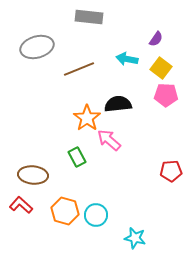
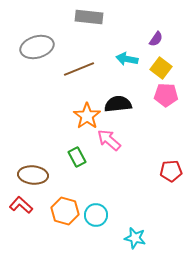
orange star: moved 2 px up
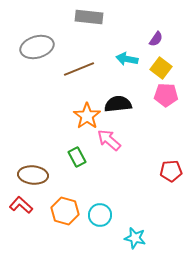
cyan circle: moved 4 px right
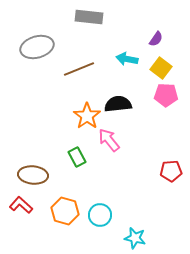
pink arrow: rotated 10 degrees clockwise
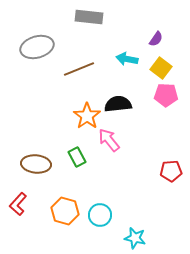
brown ellipse: moved 3 px right, 11 px up
red L-shape: moved 3 px left, 1 px up; rotated 90 degrees counterclockwise
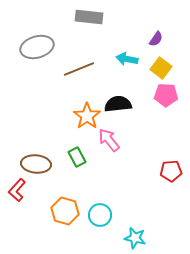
red L-shape: moved 1 px left, 14 px up
